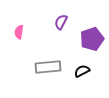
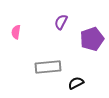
pink semicircle: moved 3 px left
black semicircle: moved 6 px left, 12 px down
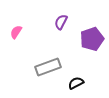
pink semicircle: rotated 24 degrees clockwise
gray rectangle: rotated 15 degrees counterclockwise
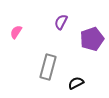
gray rectangle: rotated 55 degrees counterclockwise
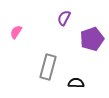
purple semicircle: moved 3 px right, 4 px up
black semicircle: rotated 28 degrees clockwise
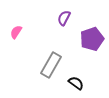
gray rectangle: moved 3 px right, 2 px up; rotated 15 degrees clockwise
black semicircle: rotated 35 degrees clockwise
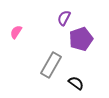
purple pentagon: moved 11 px left
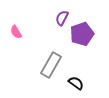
purple semicircle: moved 2 px left
pink semicircle: rotated 64 degrees counterclockwise
purple pentagon: moved 1 px right, 5 px up
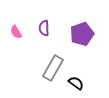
purple semicircle: moved 18 px left, 10 px down; rotated 28 degrees counterclockwise
gray rectangle: moved 2 px right, 3 px down
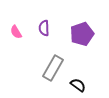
black semicircle: moved 2 px right, 2 px down
